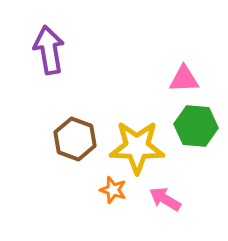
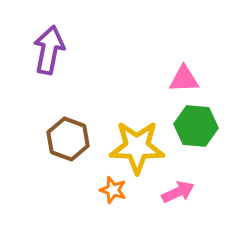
purple arrow: rotated 21 degrees clockwise
brown hexagon: moved 7 px left
pink arrow: moved 13 px right, 7 px up; rotated 124 degrees clockwise
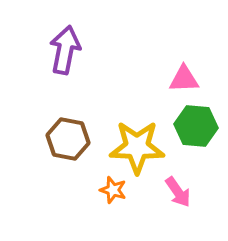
purple arrow: moved 16 px right
brown hexagon: rotated 9 degrees counterclockwise
pink arrow: rotated 80 degrees clockwise
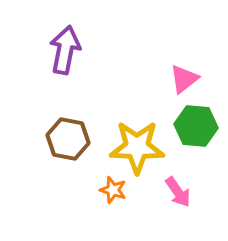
pink triangle: rotated 36 degrees counterclockwise
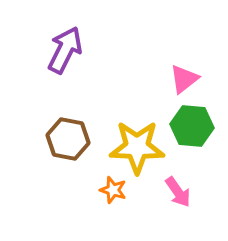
purple arrow: rotated 15 degrees clockwise
green hexagon: moved 4 px left
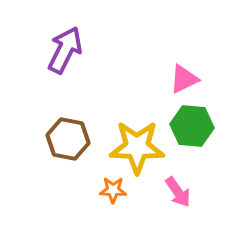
pink triangle: rotated 12 degrees clockwise
orange star: rotated 16 degrees counterclockwise
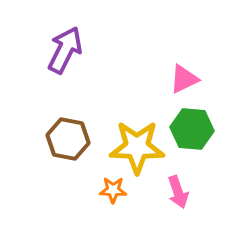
green hexagon: moved 3 px down
pink arrow: rotated 16 degrees clockwise
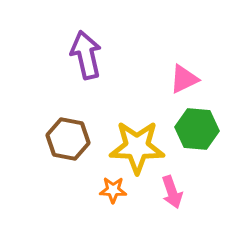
purple arrow: moved 21 px right, 5 px down; rotated 39 degrees counterclockwise
green hexagon: moved 5 px right
pink arrow: moved 6 px left
